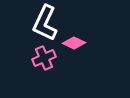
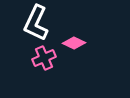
white L-shape: moved 9 px left
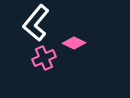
white L-shape: rotated 15 degrees clockwise
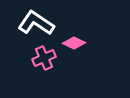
white L-shape: rotated 84 degrees clockwise
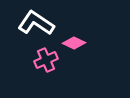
pink cross: moved 2 px right, 2 px down
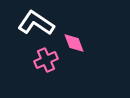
pink diamond: rotated 45 degrees clockwise
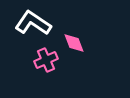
white L-shape: moved 3 px left
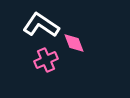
white L-shape: moved 8 px right, 2 px down
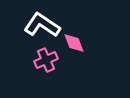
white L-shape: moved 1 px right
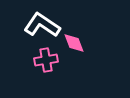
pink cross: rotated 15 degrees clockwise
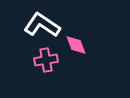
pink diamond: moved 2 px right, 2 px down
